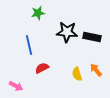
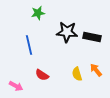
red semicircle: moved 7 px down; rotated 120 degrees counterclockwise
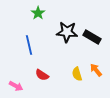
green star: rotated 24 degrees counterclockwise
black rectangle: rotated 18 degrees clockwise
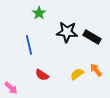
green star: moved 1 px right
yellow semicircle: rotated 72 degrees clockwise
pink arrow: moved 5 px left, 2 px down; rotated 16 degrees clockwise
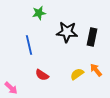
green star: rotated 24 degrees clockwise
black rectangle: rotated 72 degrees clockwise
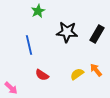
green star: moved 1 px left, 2 px up; rotated 16 degrees counterclockwise
black rectangle: moved 5 px right, 3 px up; rotated 18 degrees clockwise
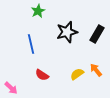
black star: rotated 20 degrees counterclockwise
blue line: moved 2 px right, 1 px up
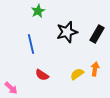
orange arrow: moved 1 px left, 1 px up; rotated 48 degrees clockwise
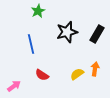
pink arrow: moved 3 px right, 2 px up; rotated 80 degrees counterclockwise
